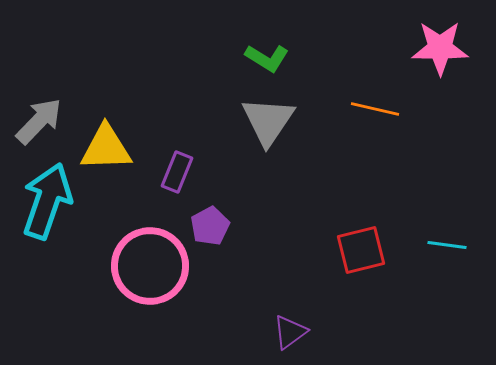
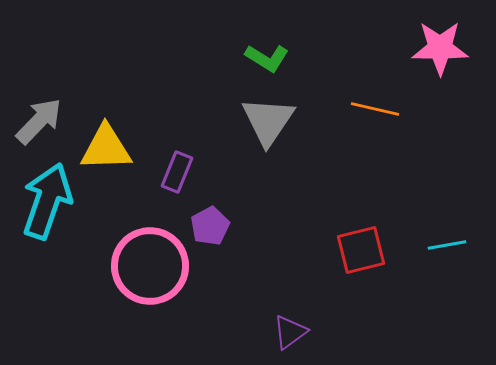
cyan line: rotated 18 degrees counterclockwise
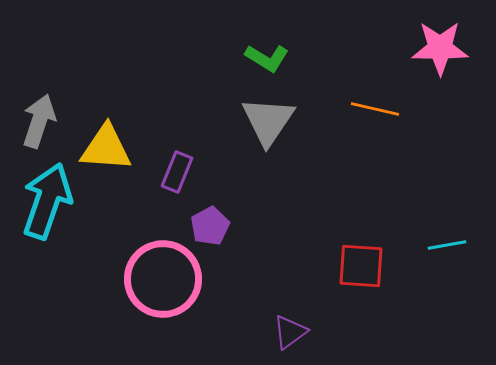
gray arrow: rotated 26 degrees counterclockwise
yellow triangle: rotated 6 degrees clockwise
red square: moved 16 px down; rotated 18 degrees clockwise
pink circle: moved 13 px right, 13 px down
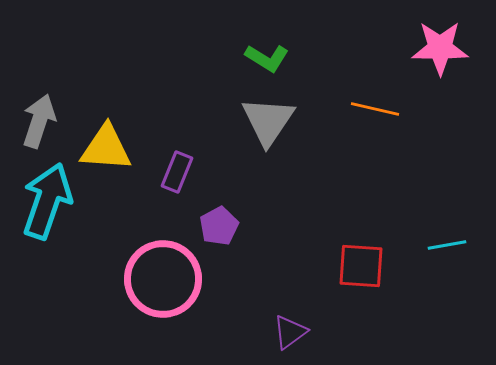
purple pentagon: moved 9 px right
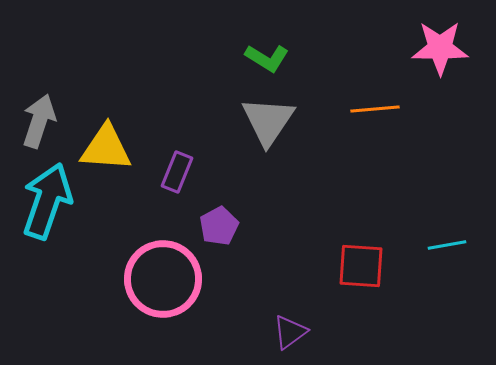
orange line: rotated 18 degrees counterclockwise
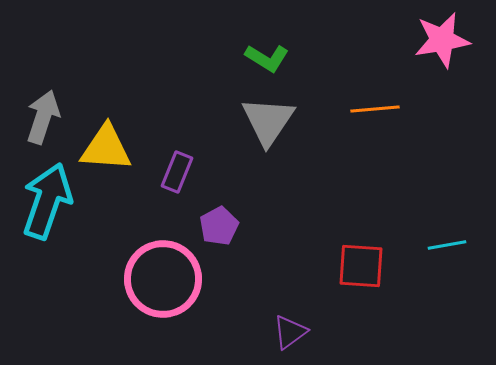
pink star: moved 2 px right, 8 px up; rotated 10 degrees counterclockwise
gray arrow: moved 4 px right, 4 px up
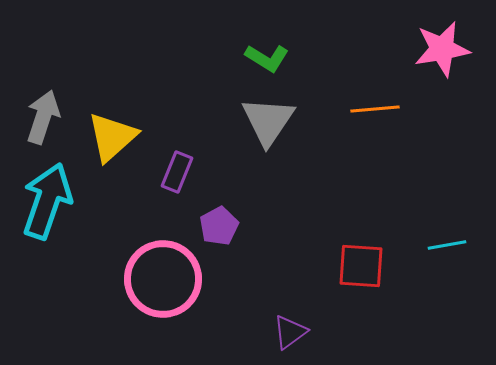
pink star: moved 9 px down
yellow triangle: moved 6 px right, 11 px up; rotated 46 degrees counterclockwise
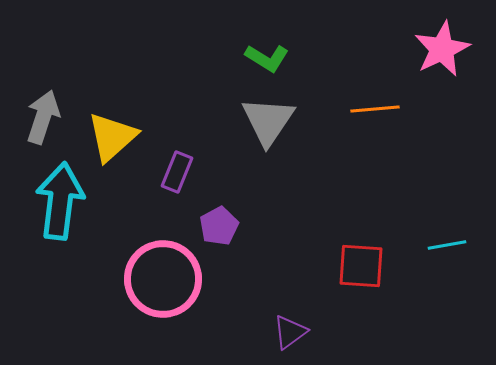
pink star: rotated 16 degrees counterclockwise
cyan arrow: moved 13 px right; rotated 12 degrees counterclockwise
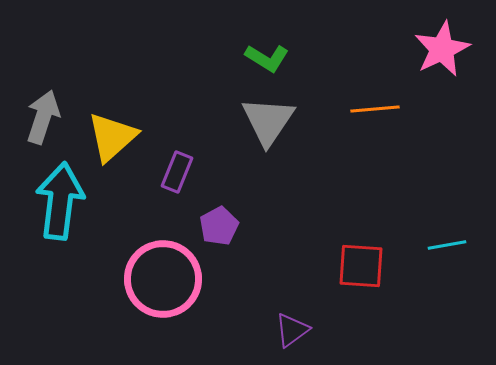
purple triangle: moved 2 px right, 2 px up
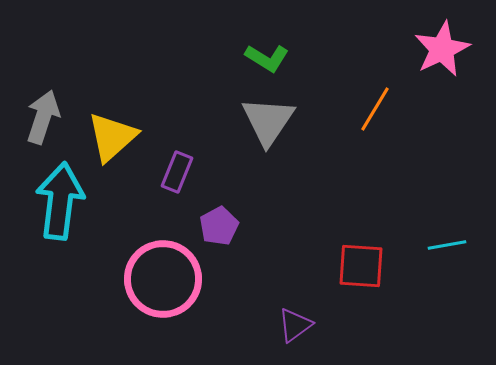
orange line: rotated 54 degrees counterclockwise
purple triangle: moved 3 px right, 5 px up
